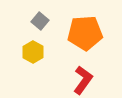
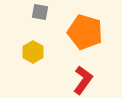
gray square: moved 9 px up; rotated 30 degrees counterclockwise
orange pentagon: moved 1 px up; rotated 20 degrees clockwise
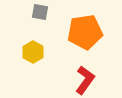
orange pentagon: rotated 24 degrees counterclockwise
red L-shape: moved 2 px right
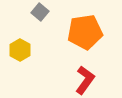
gray square: rotated 30 degrees clockwise
yellow hexagon: moved 13 px left, 2 px up
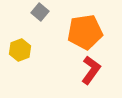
yellow hexagon: rotated 10 degrees clockwise
red L-shape: moved 6 px right, 10 px up
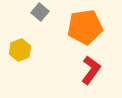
orange pentagon: moved 5 px up
